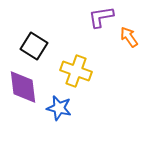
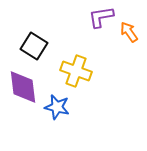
orange arrow: moved 5 px up
blue star: moved 2 px left, 1 px up
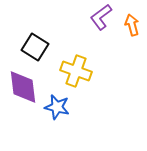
purple L-shape: rotated 28 degrees counterclockwise
orange arrow: moved 3 px right, 7 px up; rotated 20 degrees clockwise
black square: moved 1 px right, 1 px down
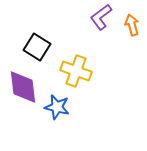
black square: moved 2 px right
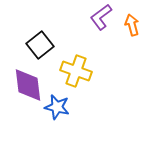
black square: moved 3 px right, 2 px up; rotated 20 degrees clockwise
purple diamond: moved 5 px right, 2 px up
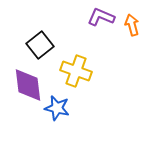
purple L-shape: rotated 60 degrees clockwise
blue star: moved 1 px down
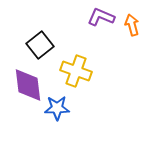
blue star: rotated 15 degrees counterclockwise
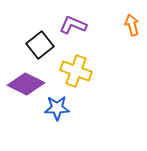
purple L-shape: moved 28 px left, 8 px down
purple diamond: moved 2 px left, 1 px up; rotated 57 degrees counterclockwise
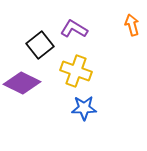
purple L-shape: moved 1 px right, 4 px down; rotated 8 degrees clockwise
purple diamond: moved 4 px left, 1 px up
blue star: moved 27 px right
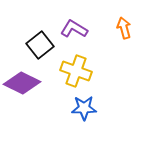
orange arrow: moved 8 px left, 3 px down
